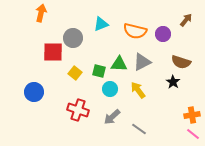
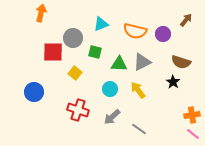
green square: moved 4 px left, 19 px up
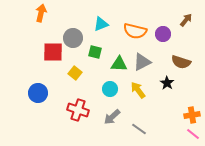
black star: moved 6 px left, 1 px down
blue circle: moved 4 px right, 1 px down
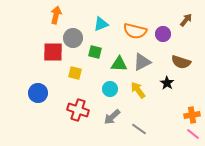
orange arrow: moved 15 px right, 2 px down
yellow square: rotated 24 degrees counterclockwise
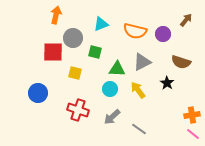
green triangle: moved 2 px left, 5 px down
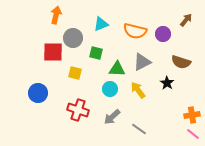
green square: moved 1 px right, 1 px down
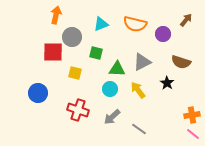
orange semicircle: moved 7 px up
gray circle: moved 1 px left, 1 px up
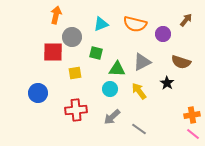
yellow square: rotated 24 degrees counterclockwise
yellow arrow: moved 1 px right, 1 px down
red cross: moved 2 px left; rotated 25 degrees counterclockwise
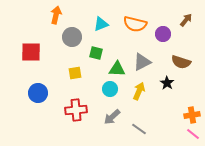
red square: moved 22 px left
yellow arrow: rotated 60 degrees clockwise
